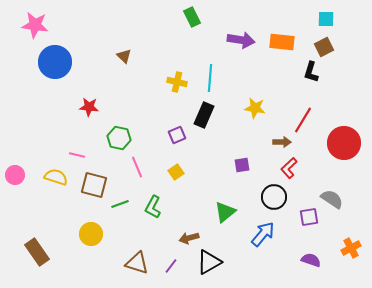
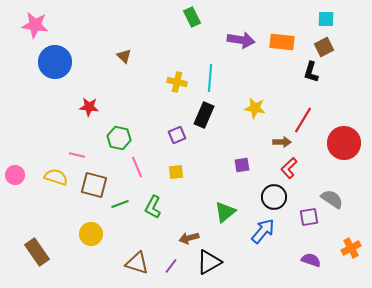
yellow square at (176, 172): rotated 28 degrees clockwise
blue arrow at (263, 234): moved 3 px up
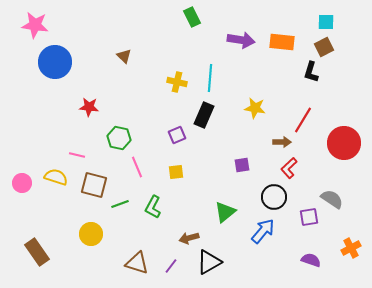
cyan square at (326, 19): moved 3 px down
pink circle at (15, 175): moved 7 px right, 8 px down
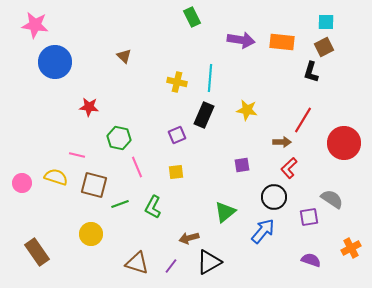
yellow star at (255, 108): moved 8 px left, 2 px down
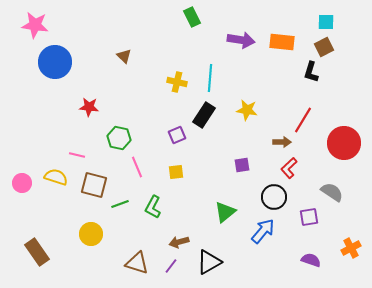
black rectangle at (204, 115): rotated 10 degrees clockwise
gray semicircle at (332, 199): moved 7 px up
brown arrow at (189, 238): moved 10 px left, 4 px down
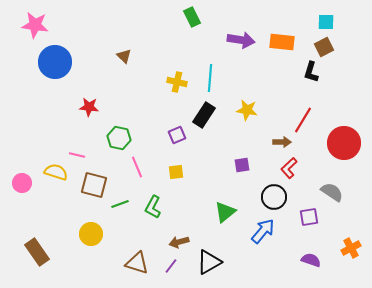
yellow semicircle at (56, 177): moved 5 px up
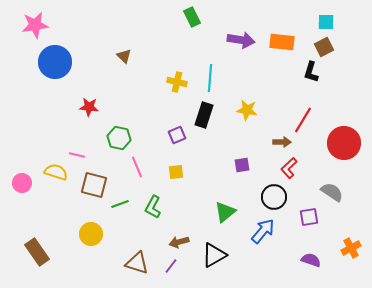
pink star at (35, 25): rotated 16 degrees counterclockwise
black rectangle at (204, 115): rotated 15 degrees counterclockwise
black triangle at (209, 262): moved 5 px right, 7 px up
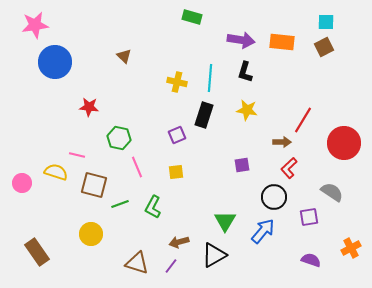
green rectangle at (192, 17): rotated 48 degrees counterclockwise
black L-shape at (311, 72): moved 66 px left
green triangle at (225, 212): moved 9 px down; rotated 20 degrees counterclockwise
